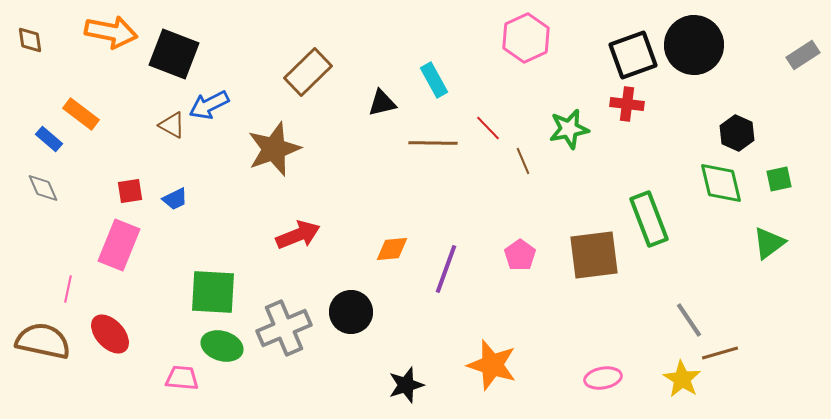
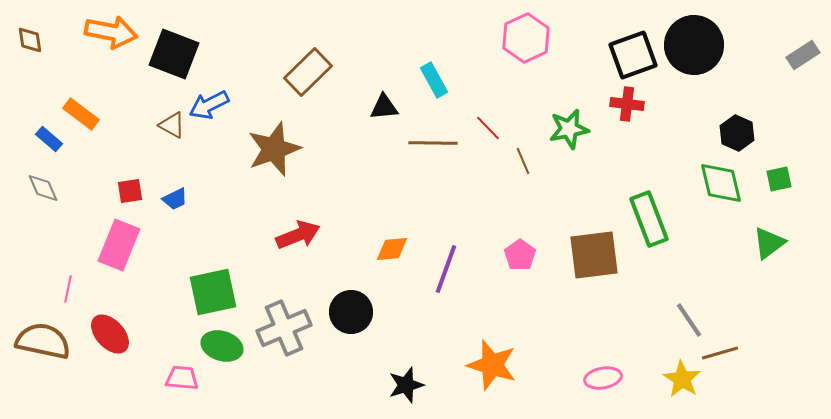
black triangle at (382, 103): moved 2 px right, 4 px down; rotated 8 degrees clockwise
green square at (213, 292): rotated 15 degrees counterclockwise
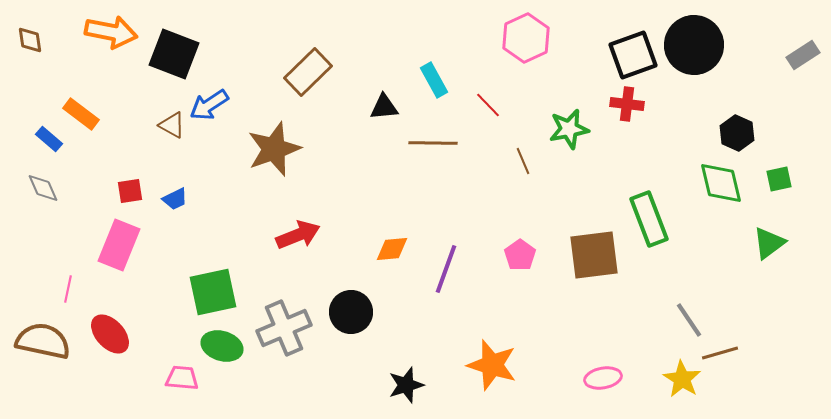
blue arrow at (209, 105): rotated 6 degrees counterclockwise
red line at (488, 128): moved 23 px up
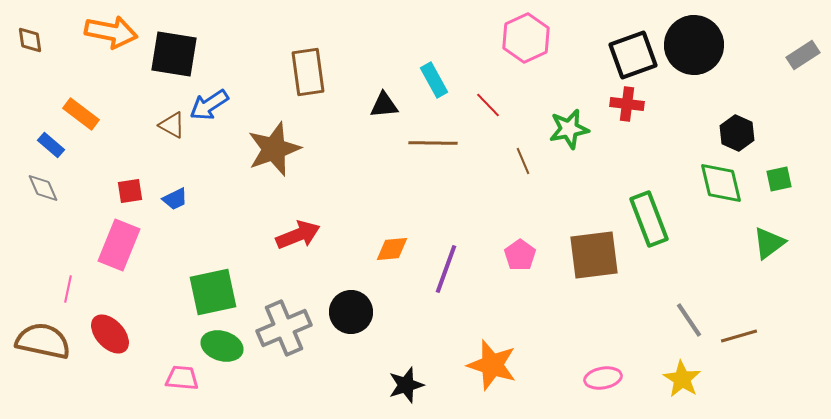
black square at (174, 54): rotated 12 degrees counterclockwise
brown rectangle at (308, 72): rotated 54 degrees counterclockwise
black triangle at (384, 107): moved 2 px up
blue rectangle at (49, 139): moved 2 px right, 6 px down
brown line at (720, 353): moved 19 px right, 17 px up
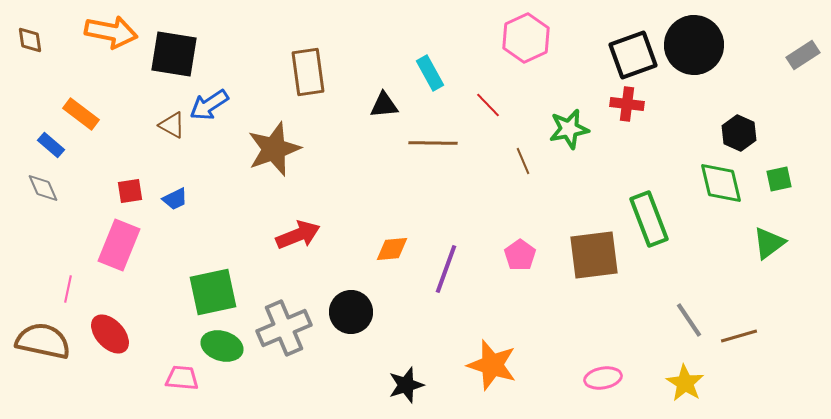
cyan rectangle at (434, 80): moved 4 px left, 7 px up
black hexagon at (737, 133): moved 2 px right
yellow star at (682, 379): moved 3 px right, 4 px down
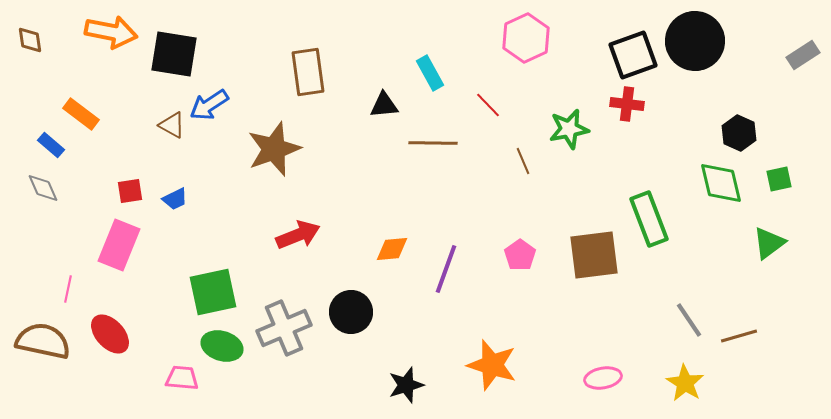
black circle at (694, 45): moved 1 px right, 4 px up
